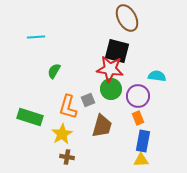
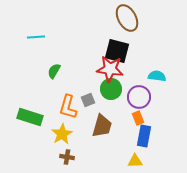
purple circle: moved 1 px right, 1 px down
blue rectangle: moved 1 px right, 5 px up
yellow triangle: moved 6 px left, 1 px down
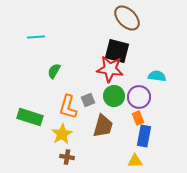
brown ellipse: rotated 16 degrees counterclockwise
green circle: moved 3 px right, 7 px down
brown trapezoid: moved 1 px right
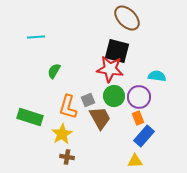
brown trapezoid: moved 3 px left, 8 px up; rotated 45 degrees counterclockwise
blue rectangle: rotated 30 degrees clockwise
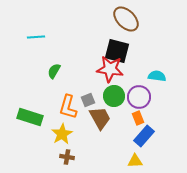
brown ellipse: moved 1 px left, 1 px down
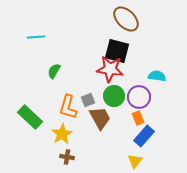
green rectangle: rotated 25 degrees clockwise
yellow triangle: rotated 49 degrees counterclockwise
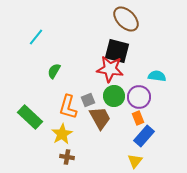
cyan line: rotated 48 degrees counterclockwise
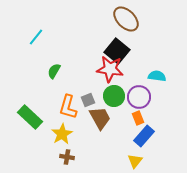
black square: rotated 25 degrees clockwise
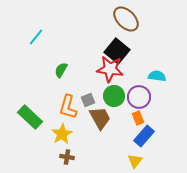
green semicircle: moved 7 px right, 1 px up
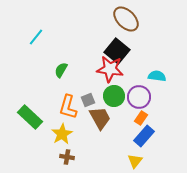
orange rectangle: moved 3 px right; rotated 56 degrees clockwise
